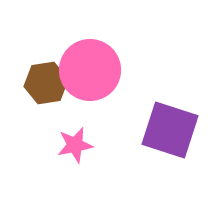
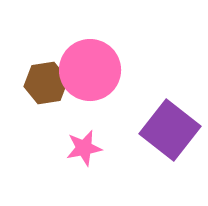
purple square: rotated 20 degrees clockwise
pink star: moved 9 px right, 3 px down
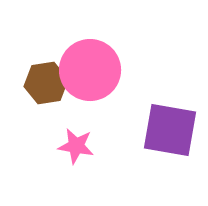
purple square: rotated 28 degrees counterclockwise
pink star: moved 8 px left, 2 px up; rotated 21 degrees clockwise
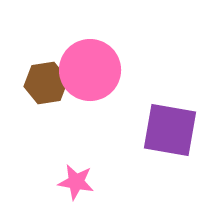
pink star: moved 36 px down
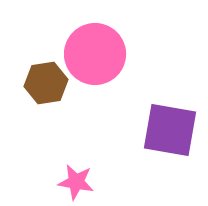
pink circle: moved 5 px right, 16 px up
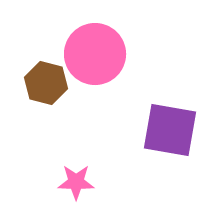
brown hexagon: rotated 24 degrees clockwise
pink star: rotated 9 degrees counterclockwise
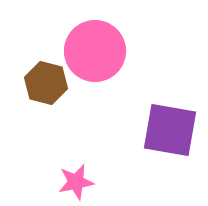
pink circle: moved 3 px up
pink star: rotated 12 degrees counterclockwise
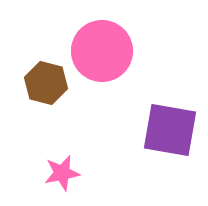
pink circle: moved 7 px right
pink star: moved 14 px left, 9 px up
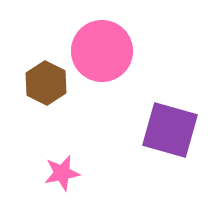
brown hexagon: rotated 12 degrees clockwise
purple square: rotated 6 degrees clockwise
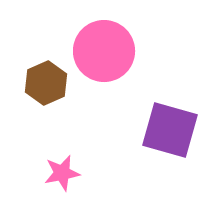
pink circle: moved 2 px right
brown hexagon: rotated 9 degrees clockwise
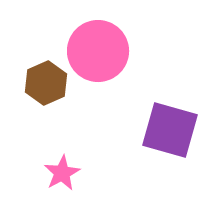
pink circle: moved 6 px left
pink star: rotated 18 degrees counterclockwise
